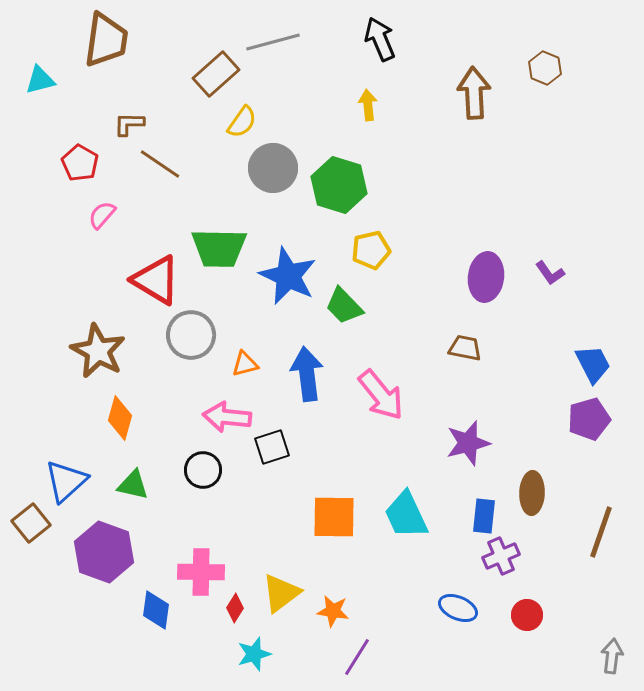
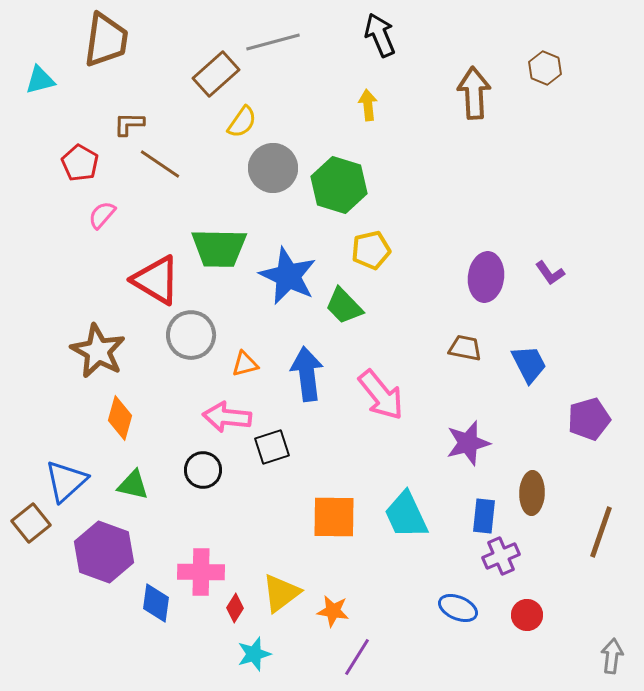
black arrow at (380, 39): moved 4 px up
blue trapezoid at (593, 364): moved 64 px left
blue diamond at (156, 610): moved 7 px up
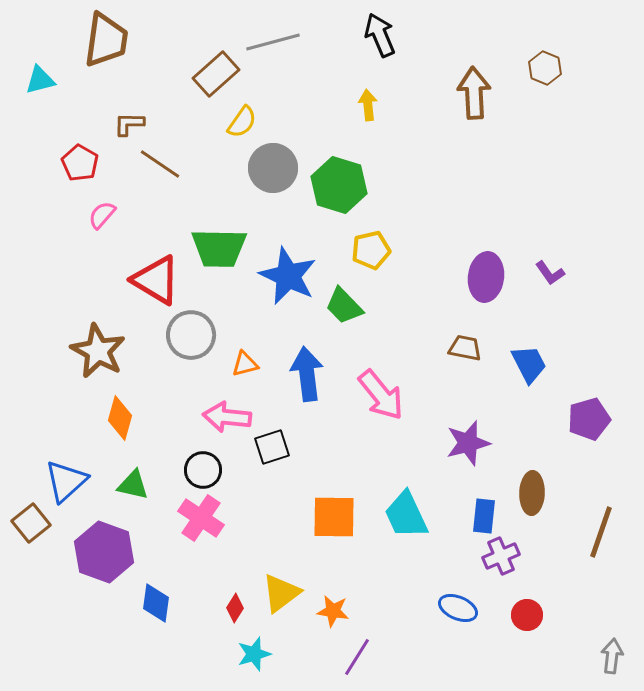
pink cross at (201, 572): moved 54 px up; rotated 33 degrees clockwise
